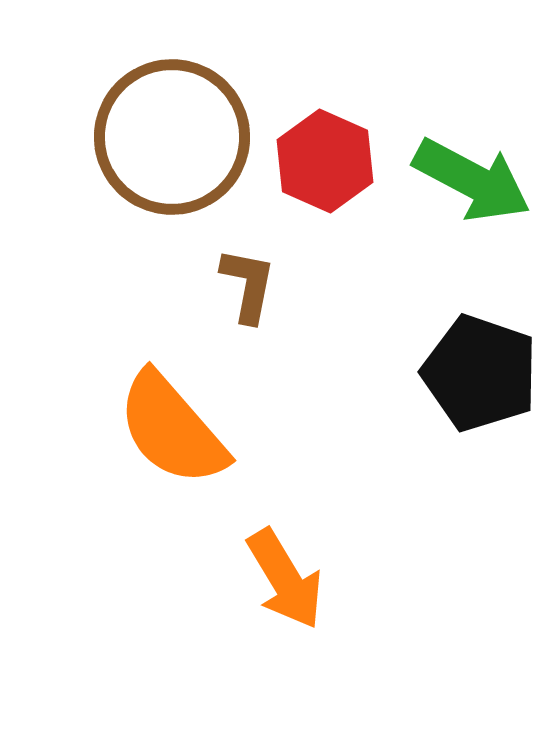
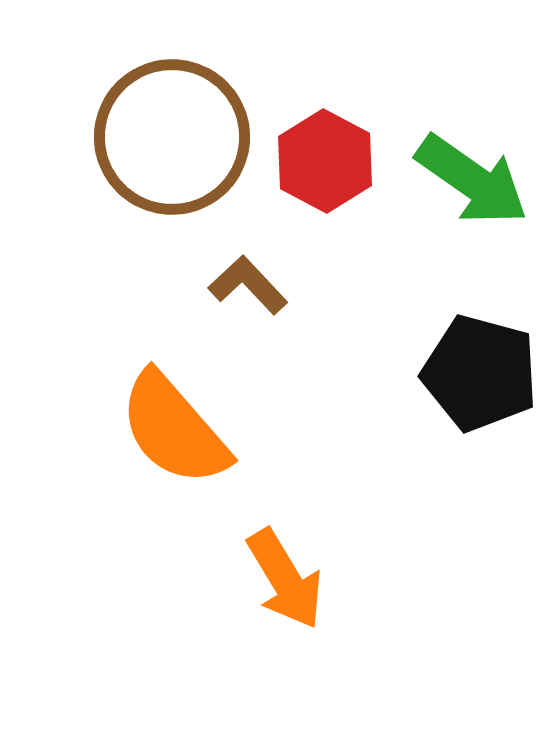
red hexagon: rotated 4 degrees clockwise
green arrow: rotated 7 degrees clockwise
brown L-shape: rotated 54 degrees counterclockwise
black pentagon: rotated 4 degrees counterclockwise
orange semicircle: moved 2 px right
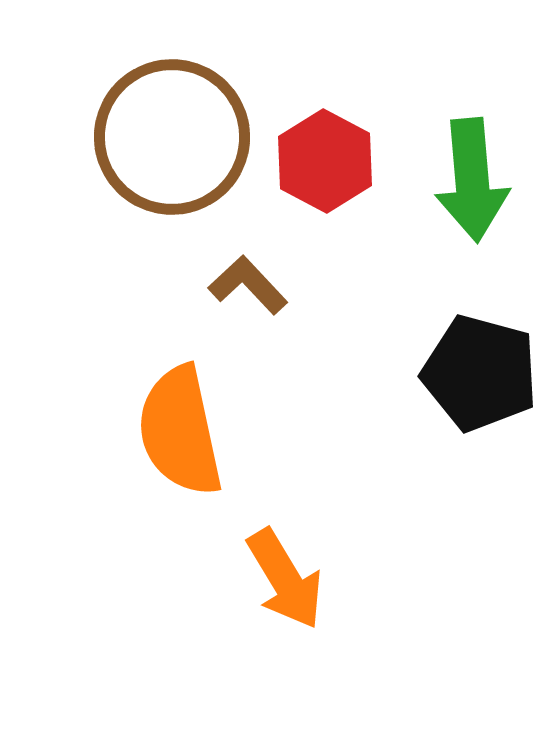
green arrow: rotated 50 degrees clockwise
orange semicircle: moved 6 px right, 2 px down; rotated 29 degrees clockwise
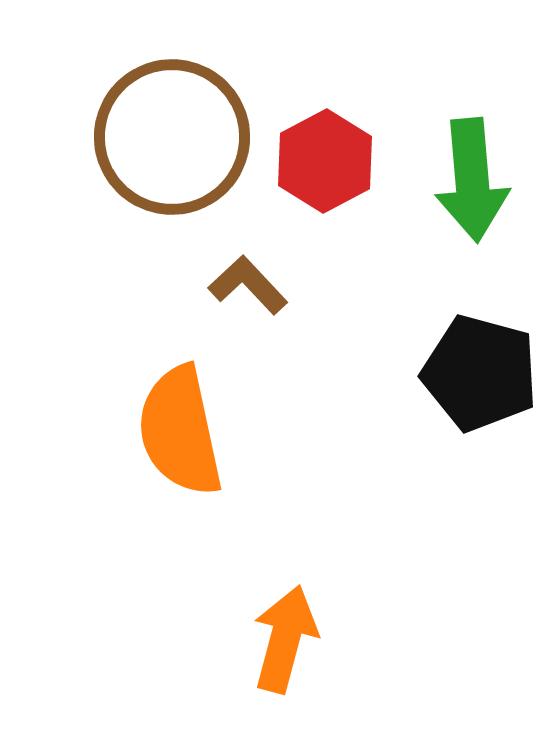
red hexagon: rotated 4 degrees clockwise
orange arrow: moved 60 px down; rotated 134 degrees counterclockwise
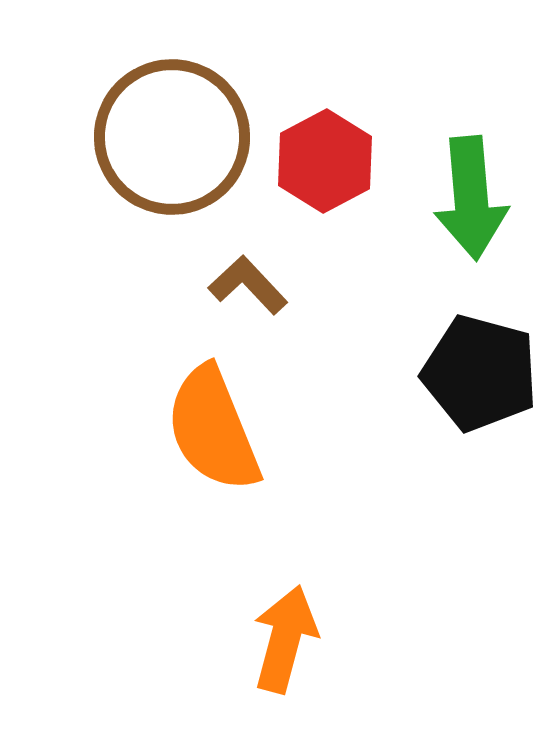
green arrow: moved 1 px left, 18 px down
orange semicircle: moved 33 px right, 2 px up; rotated 10 degrees counterclockwise
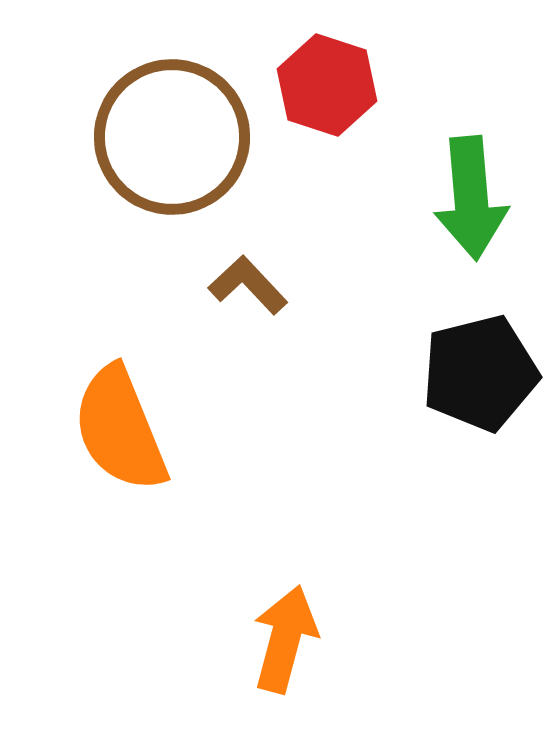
red hexagon: moved 2 px right, 76 px up; rotated 14 degrees counterclockwise
black pentagon: rotated 29 degrees counterclockwise
orange semicircle: moved 93 px left
